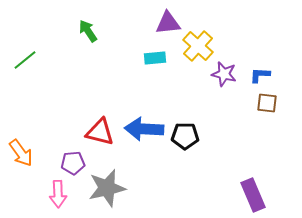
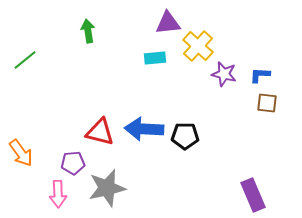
green arrow: rotated 25 degrees clockwise
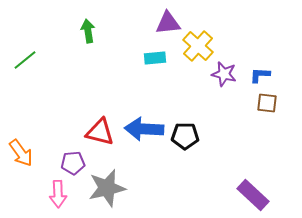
purple rectangle: rotated 24 degrees counterclockwise
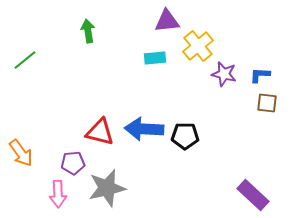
purple triangle: moved 1 px left, 2 px up
yellow cross: rotated 8 degrees clockwise
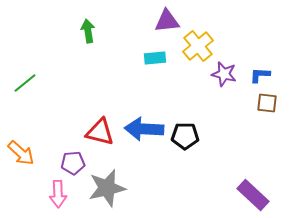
green line: moved 23 px down
orange arrow: rotated 12 degrees counterclockwise
